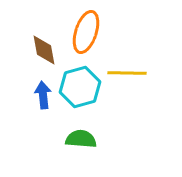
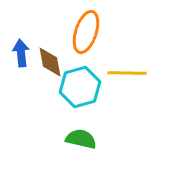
brown diamond: moved 6 px right, 12 px down
blue arrow: moved 22 px left, 42 px up
green semicircle: rotated 8 degrees clockwise
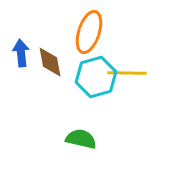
orange ellipse: moved 3 px right
cyan hexagon: moved 16 px right, 10 px up
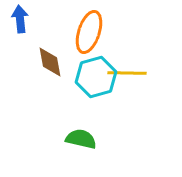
blue arrow: moved 1 px left, 34 px up
